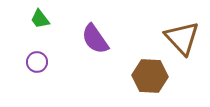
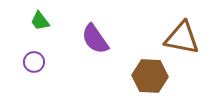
green trapezoid: moved 2 px down
brown triangle: rotated 36 degrees counterclockwise
purple circle: moved 3 px left
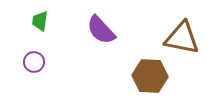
green trapezoid: rotated 45 degrees clockwise
purple semicircle: moved 6 px right, 9 px up; rotated 8 degrees counterclockwise
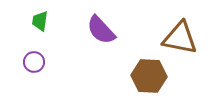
brown triangle: moved 2 px left
brown hexagon: moved 1 px left
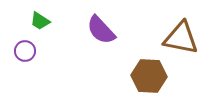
green trapezoid: rotated 65 degrees counterclockwise
brown triangle: moved 1 px right
purple circle: moved 9 px left, 11 px up
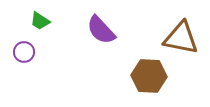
purple circle: moved 1 px left, 1 px down
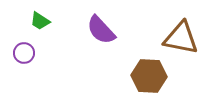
purple circle: moved 1 px down
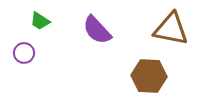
purple semicircle: moved 4 px left
brown triangle: moved 10 px left, 9 px up
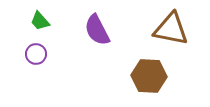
green trapezoid: rotated 15 degrees clockwise
purple semicircle: rotated 16 degrees clockwise
purple circle: moved 12 px right, 1 px down
